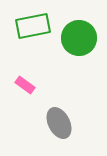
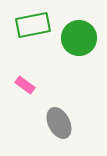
green rectangle: moved 1 px up
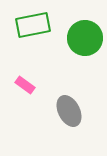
green circle: moved 6 px right
gray ellipse: moved 10 px right, 12 px up
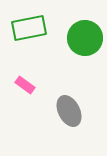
green rectangle: moved 4 px left, 3 px down
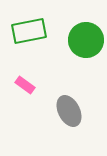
green rectangle: moved 3 px down
green circle: moved 1 px right, 2 px down
